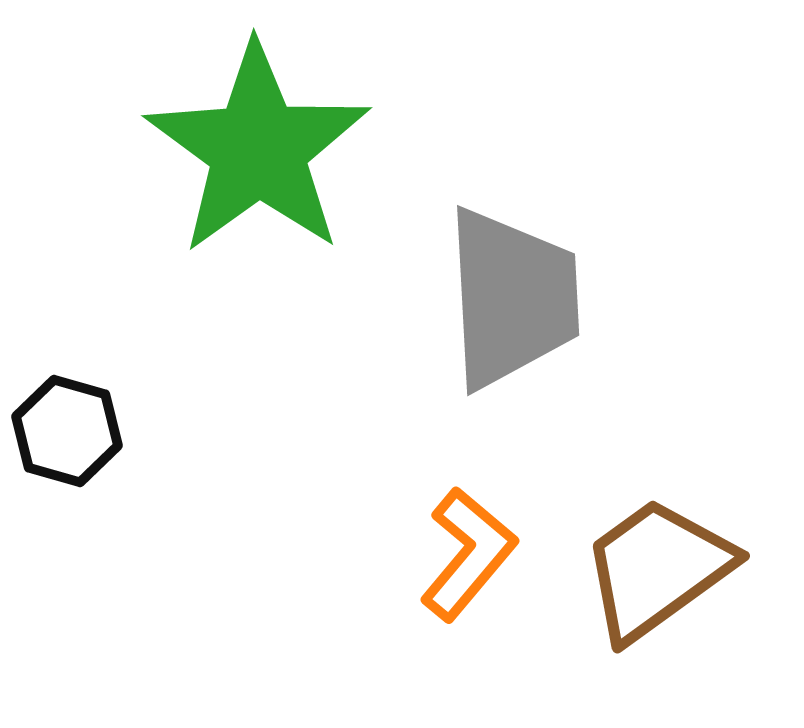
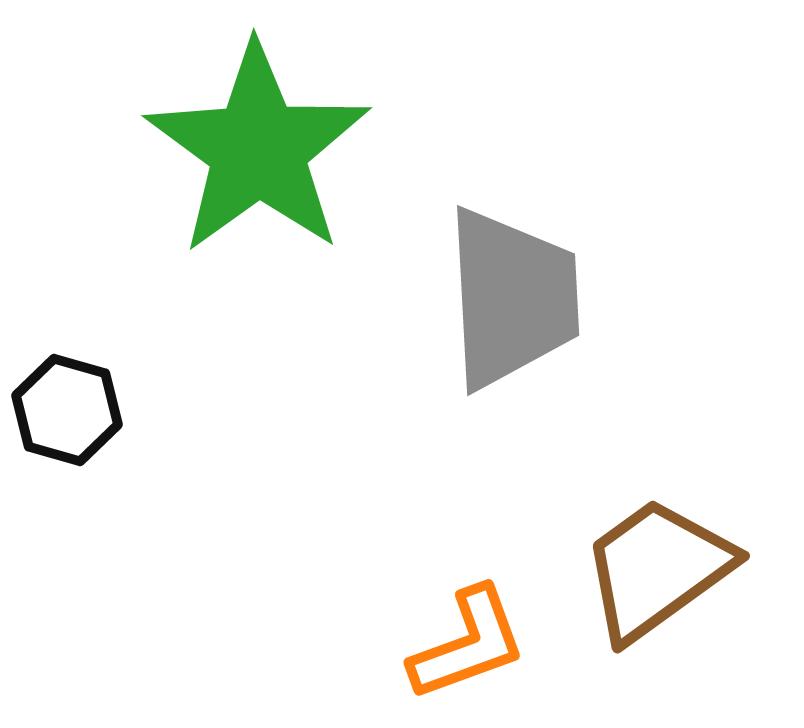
black hexagon: moved 21 px up
orange L-shape: moved 90 px down; rotated 30 degrees clockwise
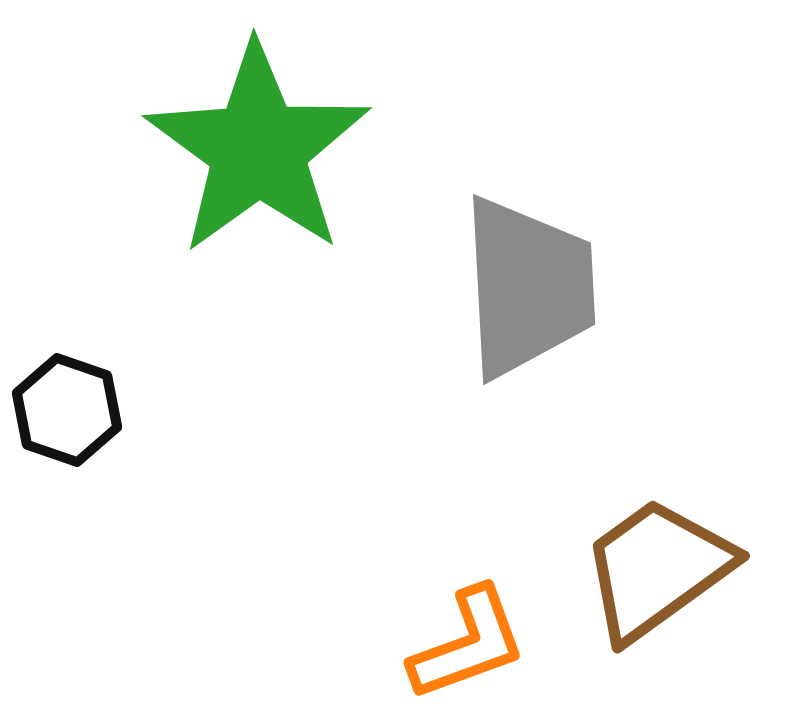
gray trapezoid: moved 16 px right, 11 px up
black hexagon: rotated 3 degrees clockwise
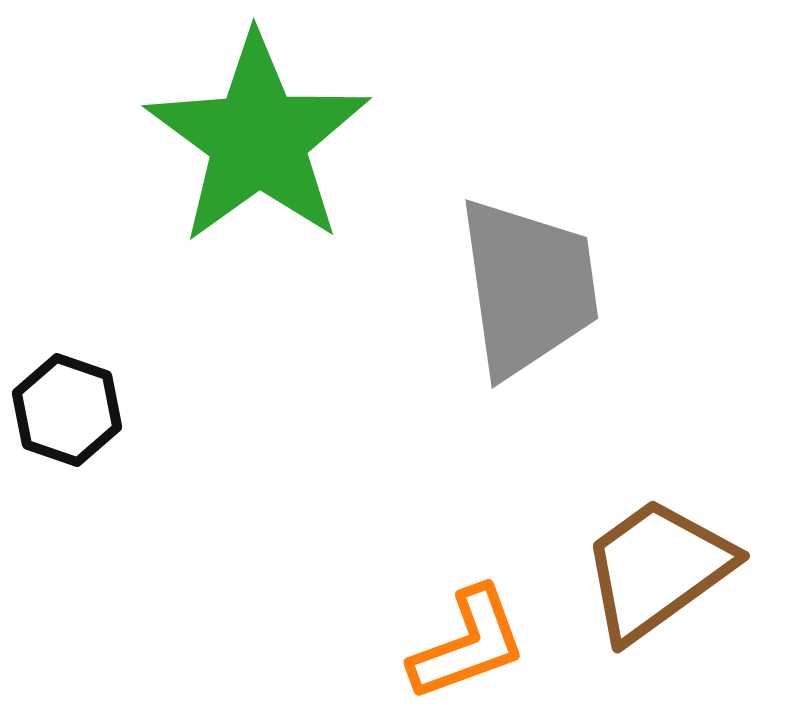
green star: moved 10 px up
gray trapezoid: rotated 5 degrees counterclockwise
